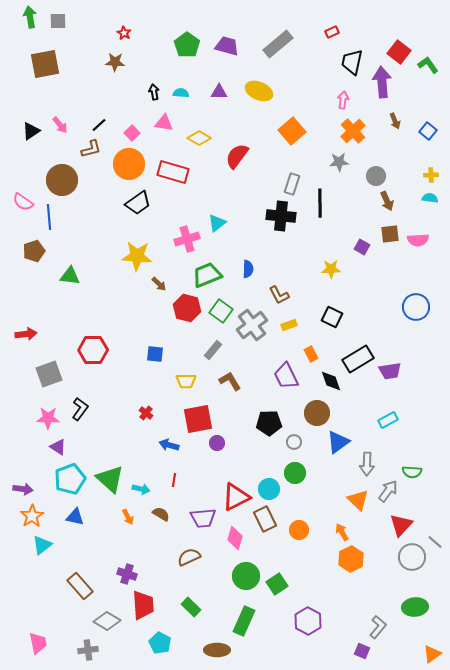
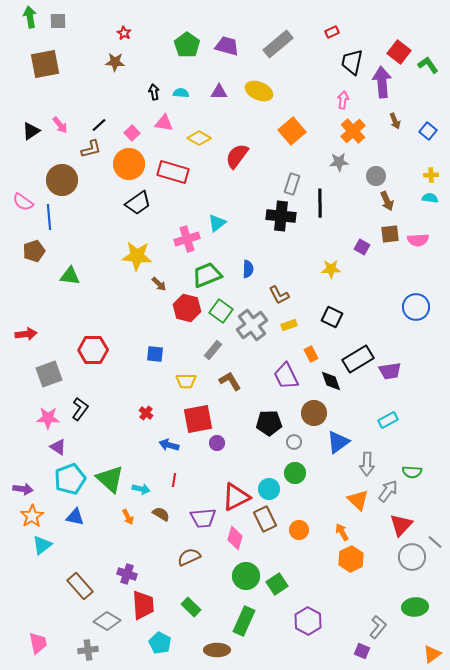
brown circle at (317, 413): moved 3 px left
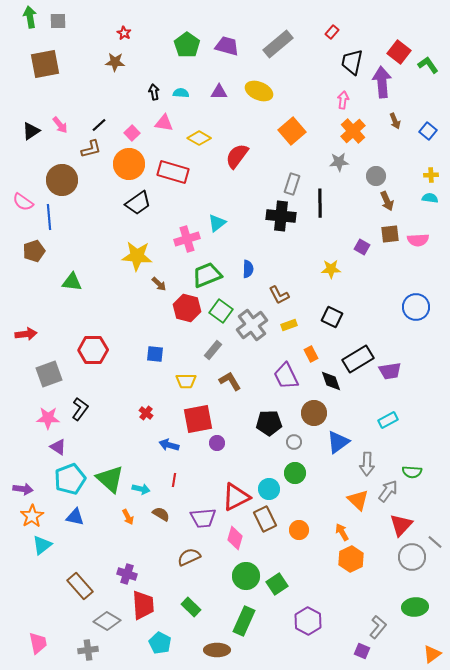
red rectangle at (332, 32): rotated 24 degrees counterclockwise
green triangle at (70, 276): moved 2 px right, 6 px down
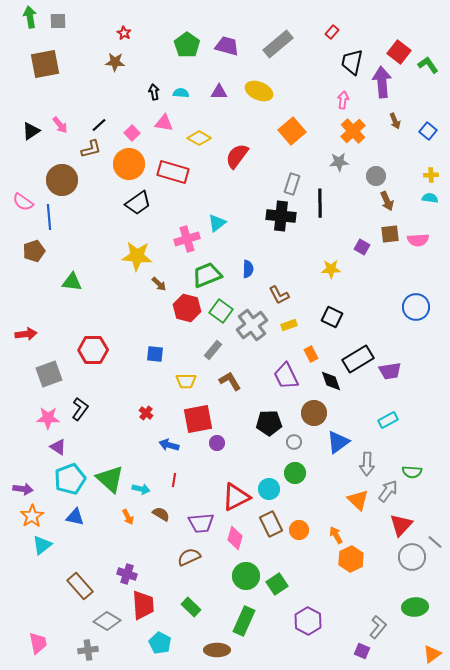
purple trapezoid at (203, 518): moved 2 px left, 5 px down
brown rectangle at (265, 519): moved 6 px right, 5 px down
orange arrow at (342, 532): moved 6 px left, 3 px down
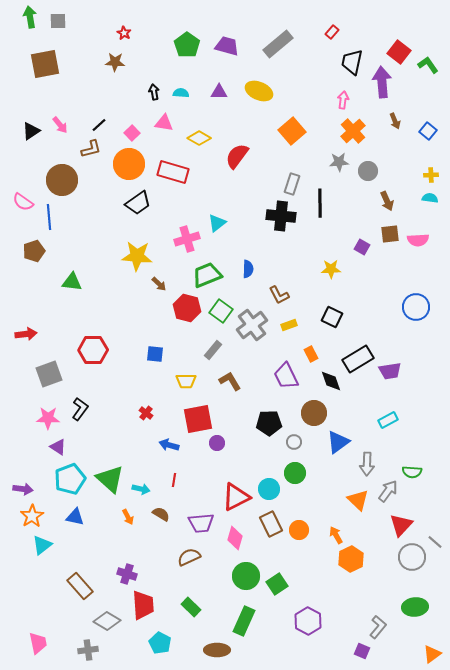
gray circle at (376, 176): moved 8 px left, 5 px up
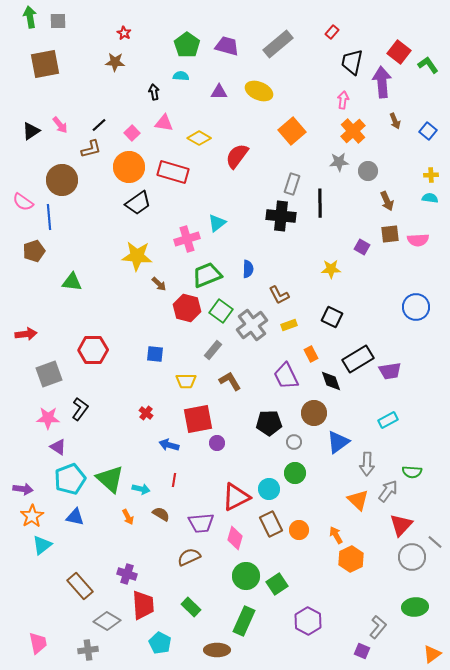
cyan semicircle at (181, 93): moved 17 px up
orange circle at (129, 164): moved 3 px down
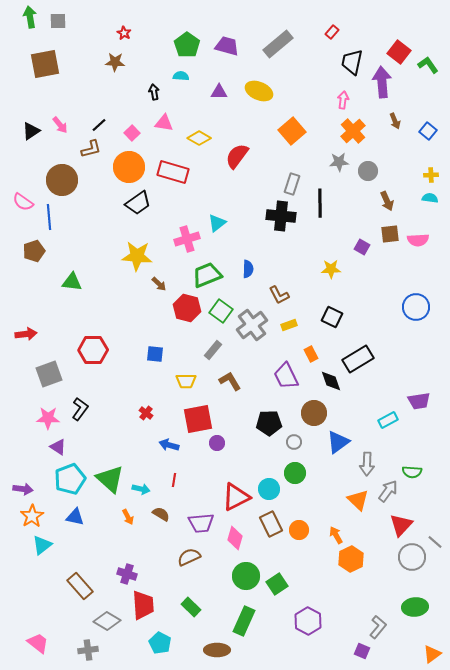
purple trapezoid at (390, 371): moved 29 px right, 30 px down
pink trapezoid at (38, 643): rotated 40 degrees counterclockwise
